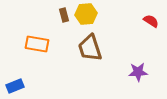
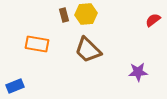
red semicircle: moved 2 px right, 1 px up; rotated 70 degrees counterclockwise
brown trapezoid: moved 2 px left, 2 px down; rotated 28 degrees counterclockwise
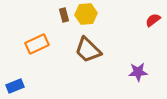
orange rectangle: rotated 35 degrees counterclockwise
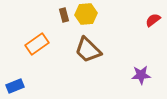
orange rectangle: rotated 10 degrees counterclockwise
purple star: moved 3 px right, 3 px down
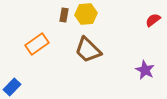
brown rectangle: rotated 24 degrees clockwise
purple star: moved 4 px right, 5 px up; rotated 30 degrees clockwise
blue rectangle: moved 3 px left, 1 px down; rotated 24 degrees counterclockwise
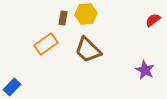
brown rectangle: moved 1 px left, 3 px down
orange rectangle: moved 9 px right
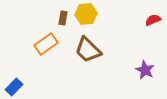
red semicircle: rotated 14 degrees clockwise
blue rectangle: moved 2 px right
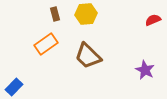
brown rectangle: moved 8 px left, 4 px up; rotated 24 degrees counterclockwise
brown trapezoid: moved 6 px down
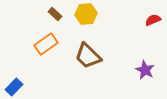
brown rectangle: rotated 32 degrees counterclockwise
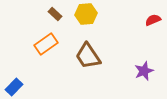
brown trapezoid: rotated 12 degrees clockwise
purple star: moved 1 px left, 1 px down; rotated 24 degrees clockwise
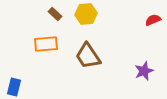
orange rectangle: rotated 30 degrees clockwise
blue rectangle: rotated 30 degrees counterclockwise
